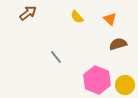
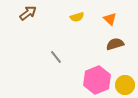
yellow semicircle: rotated 64 degrees counterclockwise
brown semicircle: moved 3 px left
pink hexagon: rotated 16 degrees clockwise
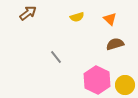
pink hexagon: rotated 12 degrees counterclockwise
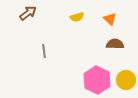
brown semicircle: rotated 18 degrees clockwise
gray line: moved 12 px left, 6 px up; rotated 32 degrees clockwise
yellow circle: moved 1 px right, 5 px up
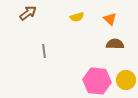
pink hexagon: moved 1 px down; rotated 20 degrees counterclockwise
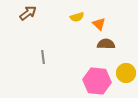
orange triangle: moved 11 px left, 5 px down
brown semicircle: moved 9 px left
gray line: moved 1 px left, 6 px down
yellow circle: moved 7 px up
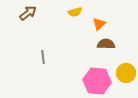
yellow semicircle: moved 2 px left, 5 px up
orange triangle: rotated 32 degrees clockwise
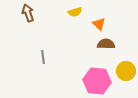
brown arrow: rotated 72 degrees counterclockwise
orange triangle: rotated 32 degrees counterclockwise
yellow circle: moved 2 px up
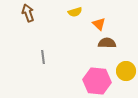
brown semicircle: moved 1 px right, 1 px up
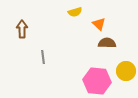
brown arrow: moved 6 px left, 16 px down; rotated 18 degrees clockwise
